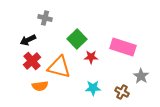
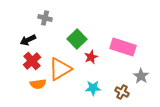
red star: rotated 24 degrees counterclockwise
orange triangle: moved 1 px right, 2 px down; rotated 45 degrees counterclockwise
orange semicircle: moved 2 px left, 2 px up
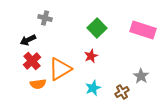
green square: moved 20 px right, 11 px up
pink rectangle: moved 20 px right, 17 px up
red star: moved 1 px up
cyan star: rotated 21 degrees counterclockwise
brown cross: rotated 32 degrees clockwise
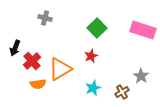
black arrow: moved 13 px left, 8 px down; rotated 42 degrees counterclockwise
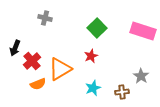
pink rectangle: moved 1 px down
orange semicircle: rotated 14 degrees counterclockwise
brown cross: rotated 24 degrees clockwise
